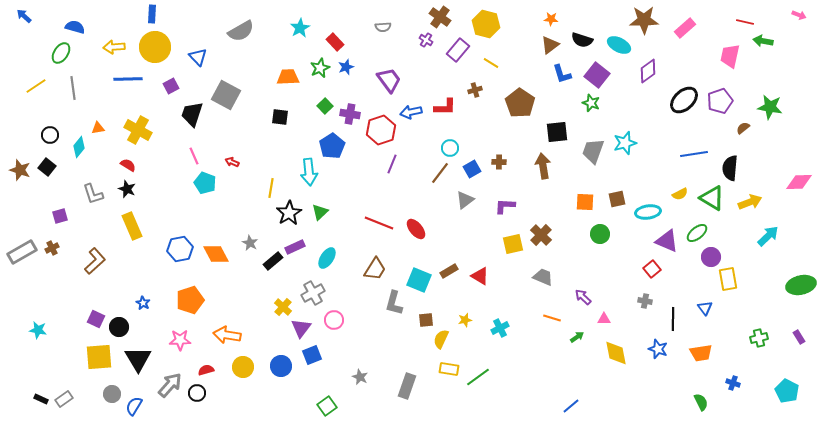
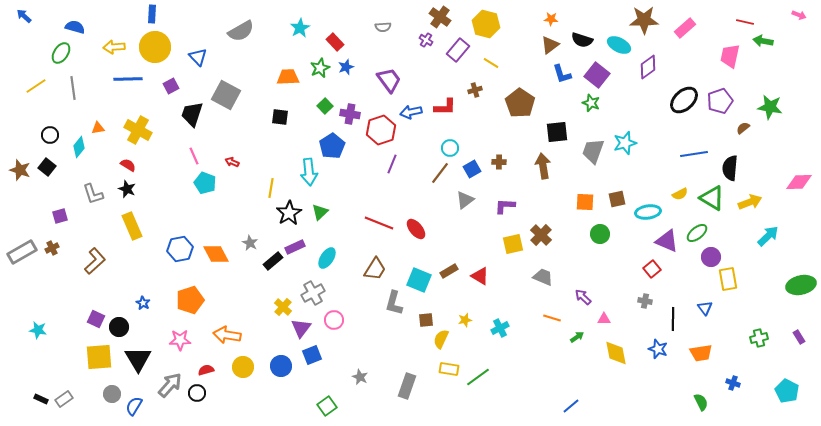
purple diamond at (648, 71): moved 4 px up
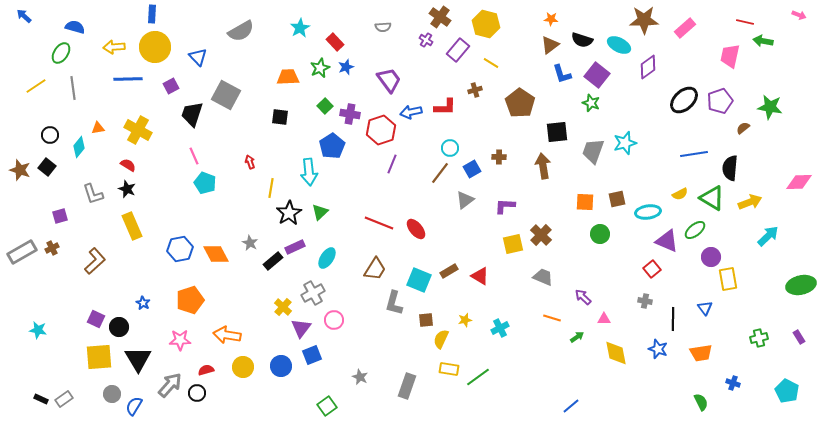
red arrow at (232, 162): moved 18 px right; rotated 48 degrees clockwise
brown cross at (499, 162): moved 5 px up
green ellipse at (697, 233): moved 2 px left, 3 px up
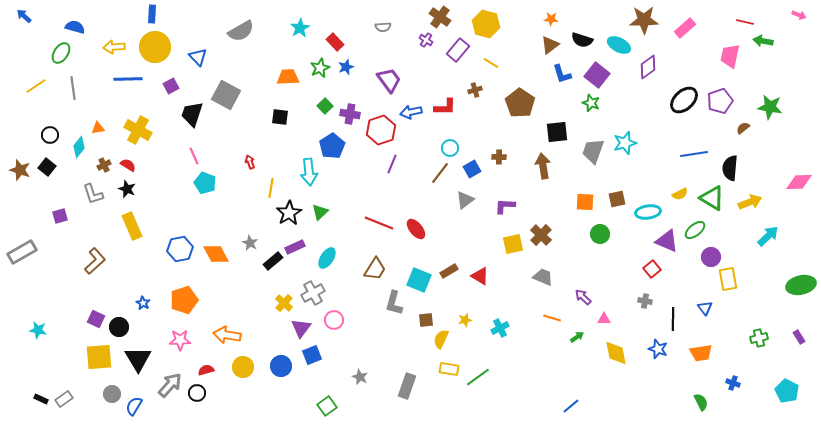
brown cross at (52, 248): moved 52 px right, 83 px up
orange pentagon at (190, 300): moved 6 px left
yellow cross at (283, 307): moved 1 px right, 4 px up
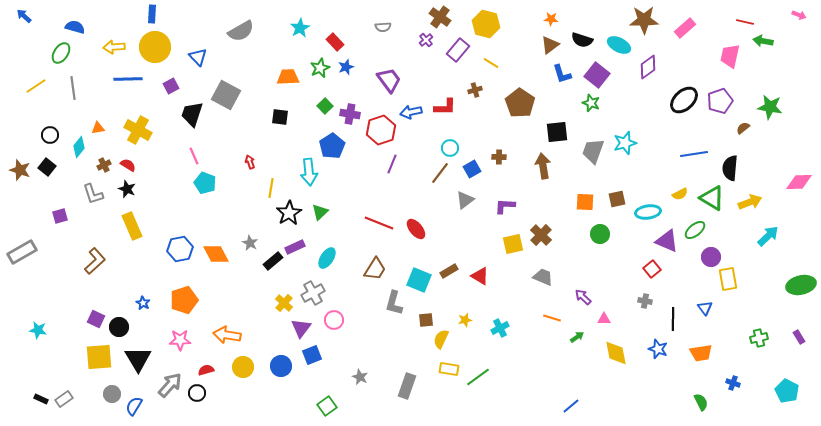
purple cross at (426, 40): rotated 16 degrees clockwise
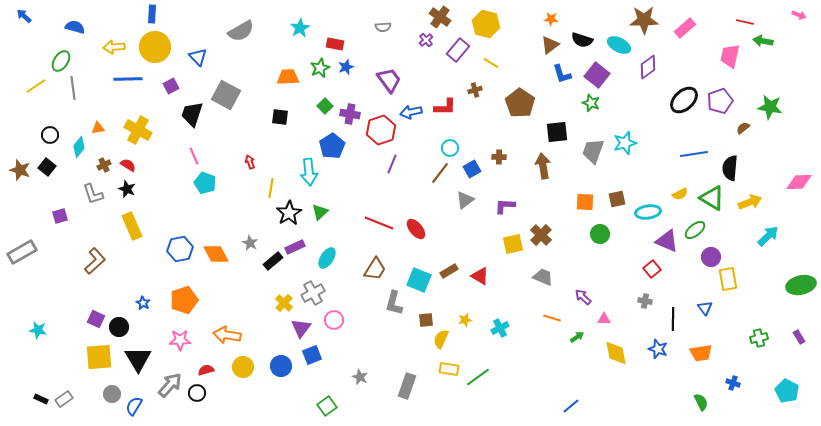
red rectangle at (335, 42): moved 2 px down; rotated 36 degrees counterclockwise
green ellipse at (61, 53): moved 8 px down
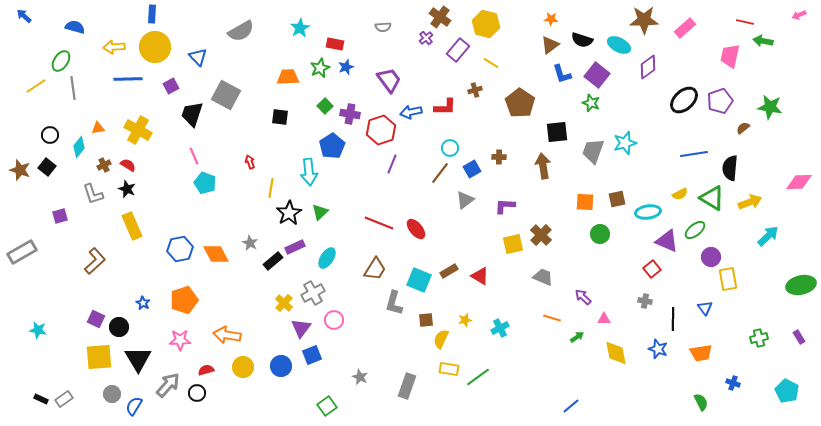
pink arrow at (799, 15): rotated 136 degrees clockwise
purple cross at (426, 40): moved 2 px up
gray arrow at (170, 385): moved 2 px left
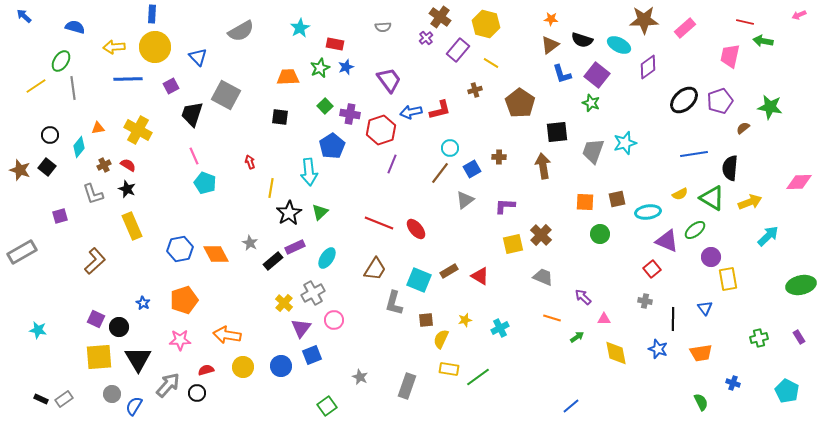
red L-shape at (445, 107): moved 5 px left, 3 px down; rotated 15 degrees counterclockwise
